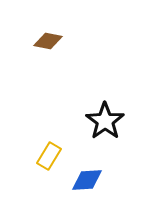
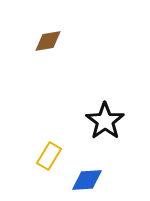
brown diamond: rotated 20 degrees counterclockwise
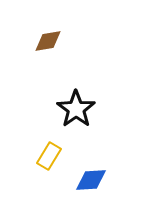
black star: moved 29 px left, 12 px up
blue diamond: moved 4 px right
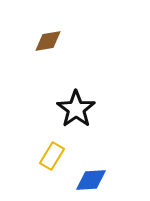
yellow rectangle: moved 3 px right
